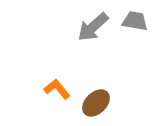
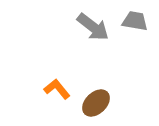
gray arrow: rotated 100 degrees counterclockwise
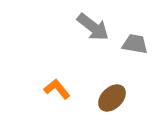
gray trapezoid: moved 23 px down
brown ellipse: moved 16 px right, 5 px up
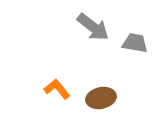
gray trapezoid: moved 1 px up
brown ellipse: moved 11 px left; rotated 32 degrees clockwise
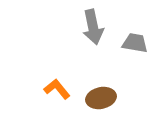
gray arrow: rotated 40 degrees clockwise
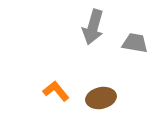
gray arrow: rotated 28 degrees clockwise
orange L-shape: moved 1 px left, 2 px down
